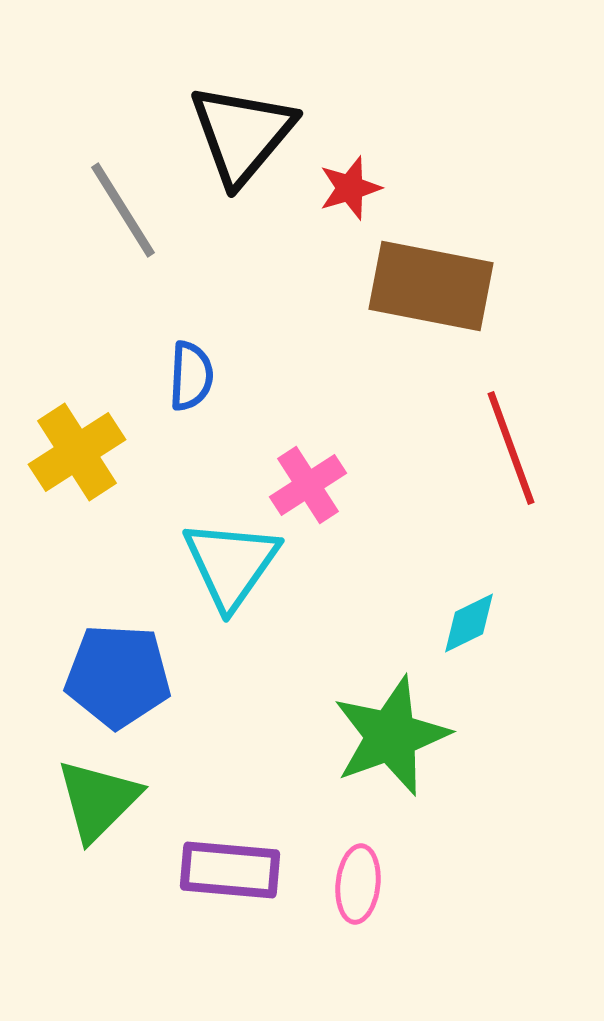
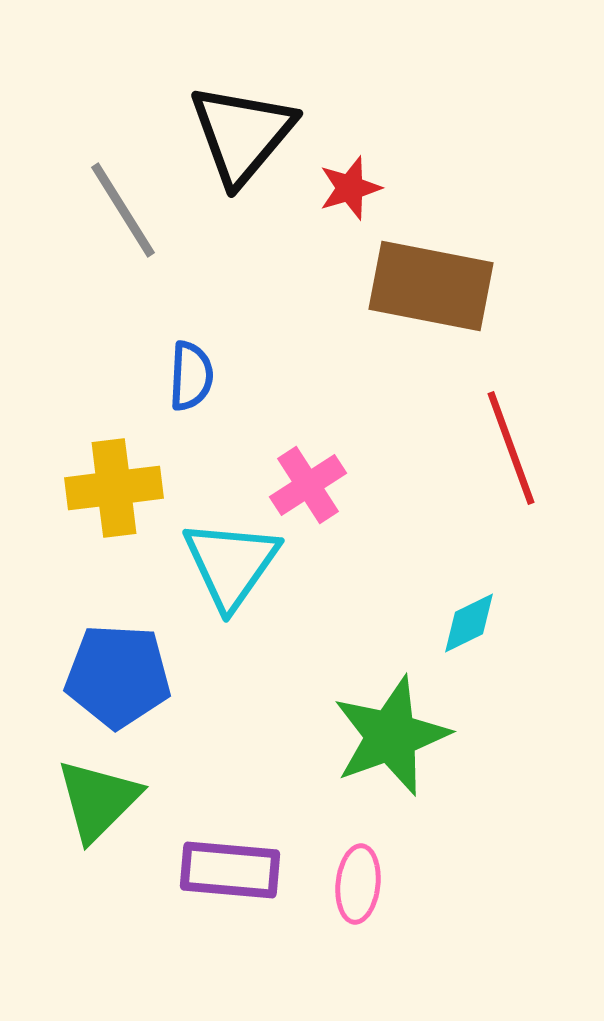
yellow cross: moved 37 px right, 36 px down; rotated 26 degrees clockwise
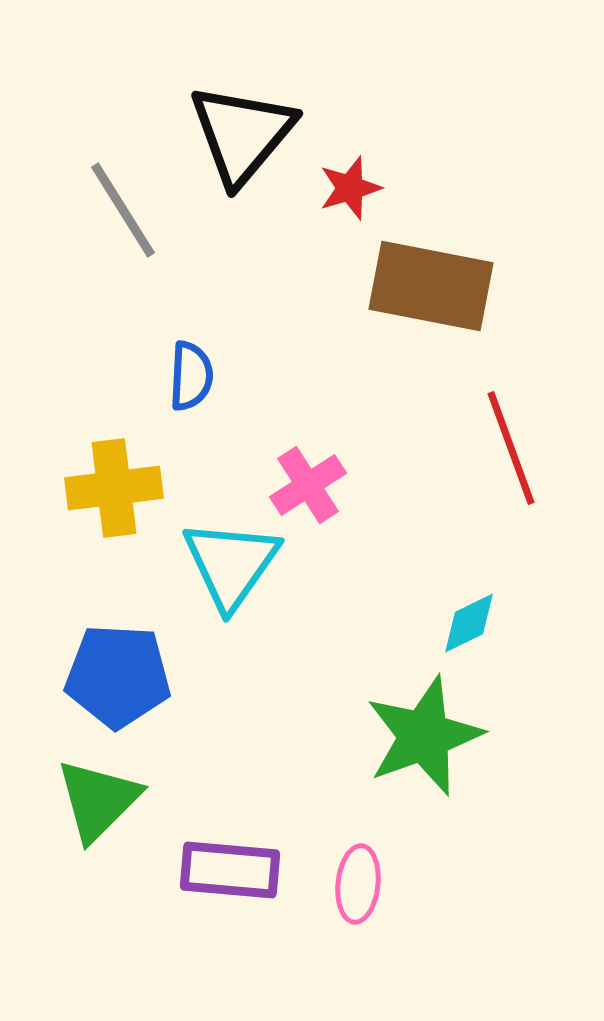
green star: moved 33 px right
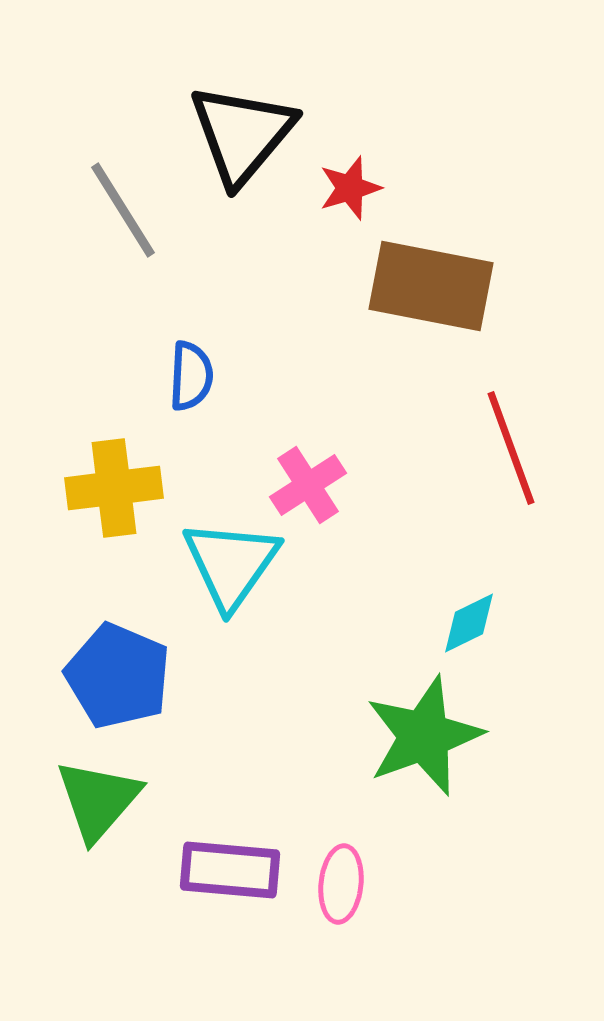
blue pentagon: rotated 20 degrees clockwise
green triangle: rotated 4 degrees counterclockwise
pink ellipse: moved 17 px left
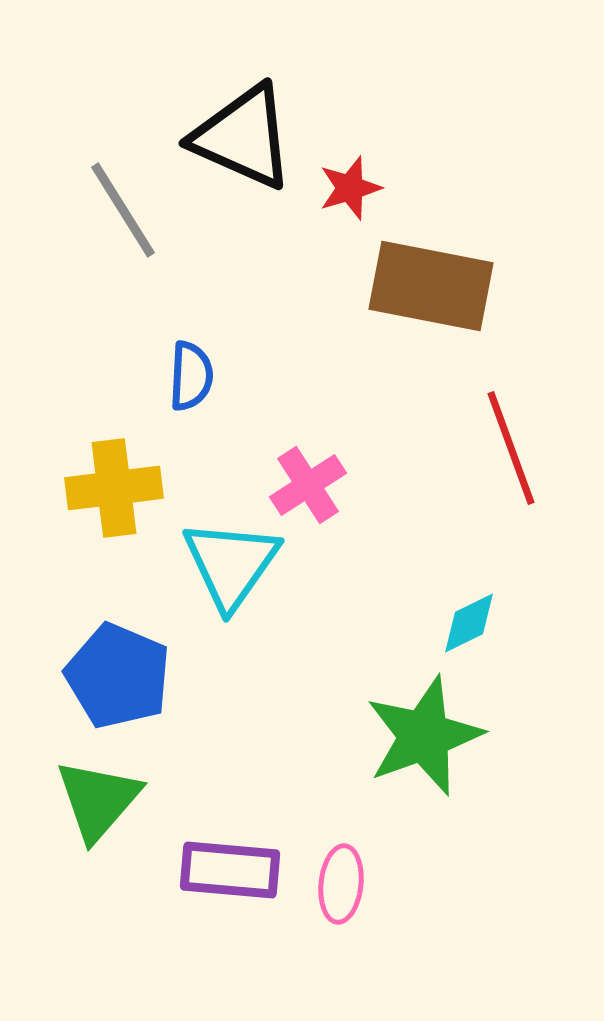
black triangle: moved 1 px right, 3 px down; rotated 46 degrees counterclockwise
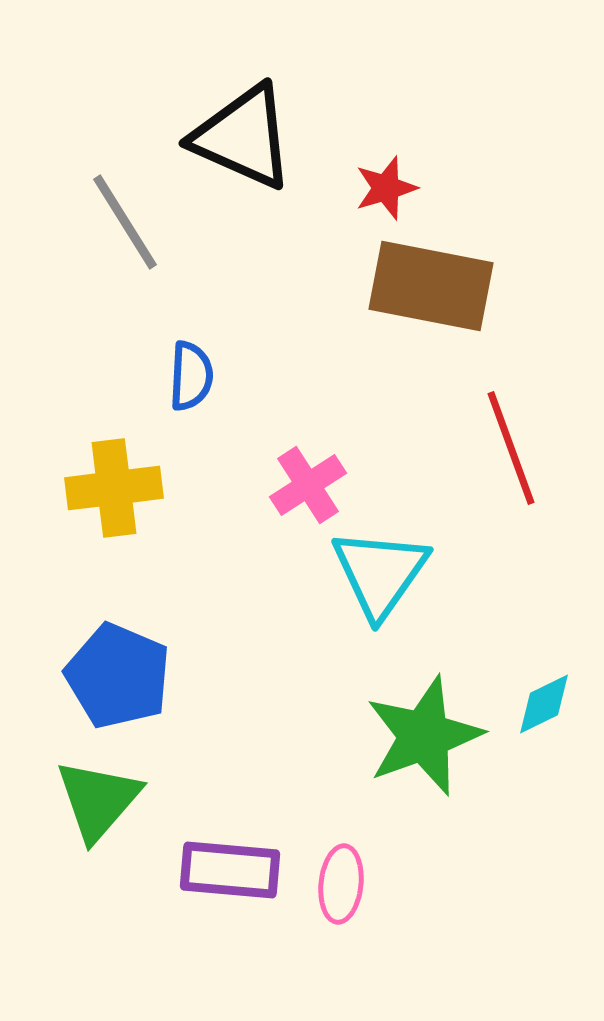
red star: moved 36 px right
gray line: moved 2 px right, 12 px down
cyan triangle: moved 149 px right, 9 px down
cyan diamond: moved 75 px right, 81 px down
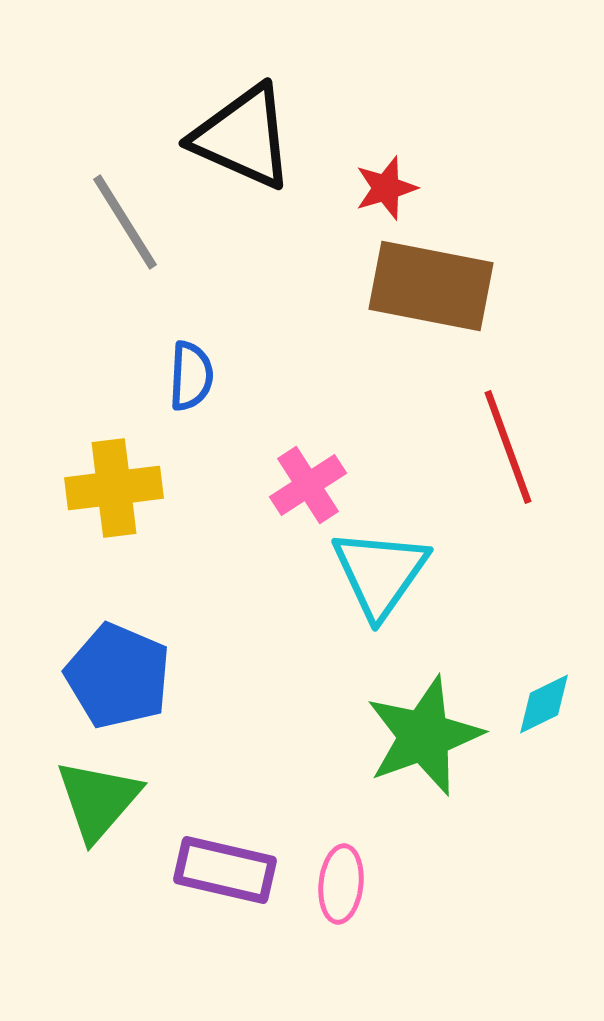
red line: moved 3 px left, 1 px up
purple rectangle: moved 5 px left; rotated 8 degrees clockwise
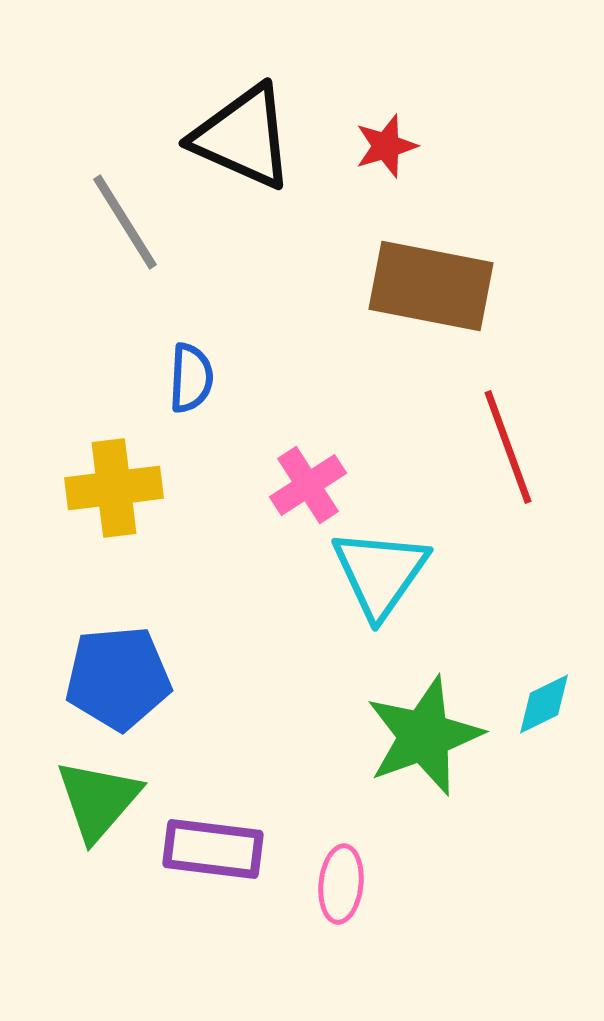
red star: moved 42 px up
blue semicircle: moved 2 px down
blue pentagon: moved 2 px down; rotated 28 degrees counterclockwise
purple rectangle: moved 12 px left, 21 px up; rotated 6 degrees counterclockwise
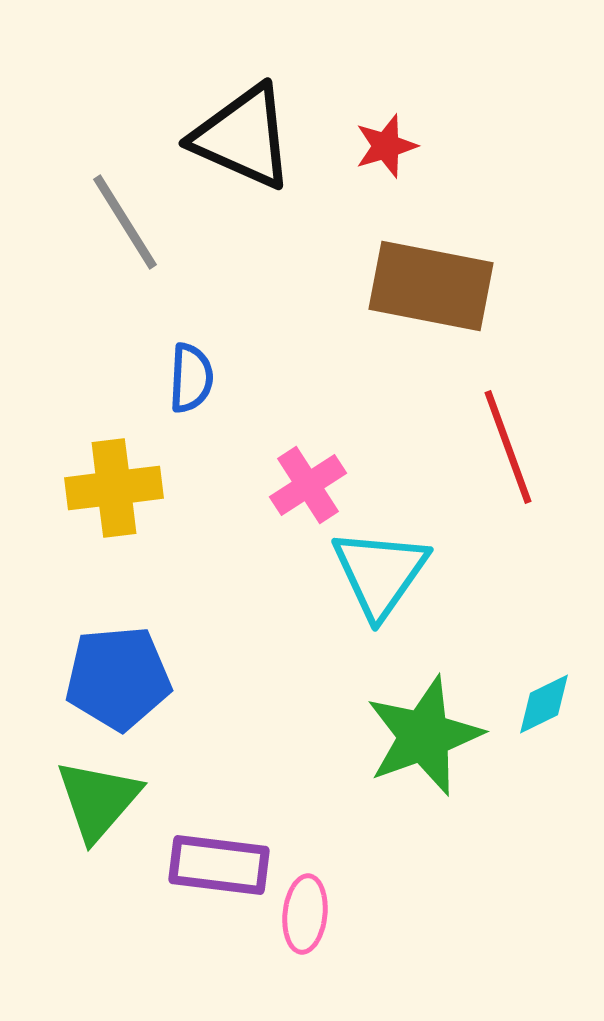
purple rectangle: moved 6 px right, 16 px down
pink ellipse: moved 36 px left, 30 px down
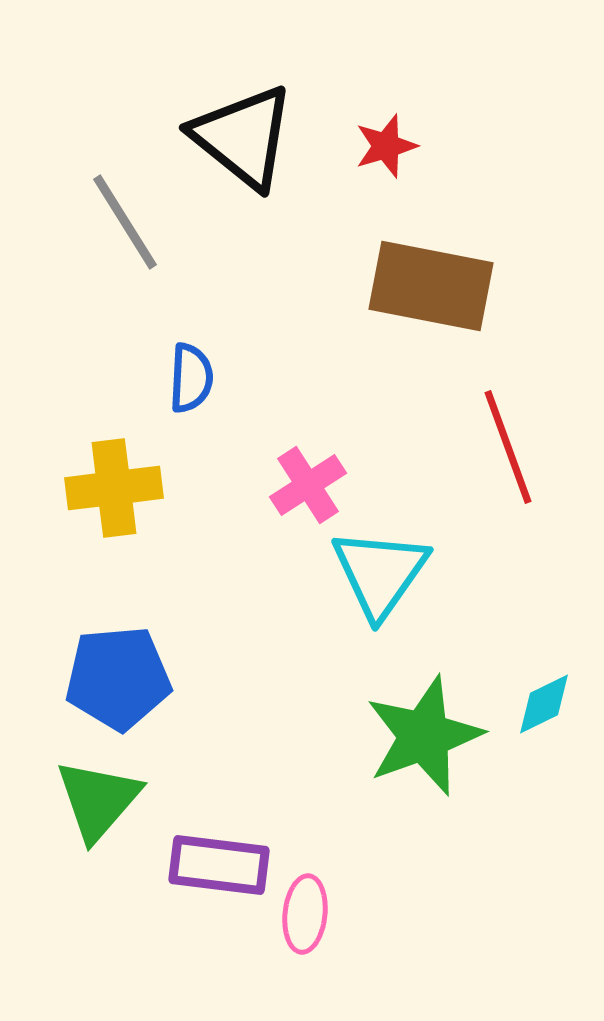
black triangle: rotated 15 degrees clockwise
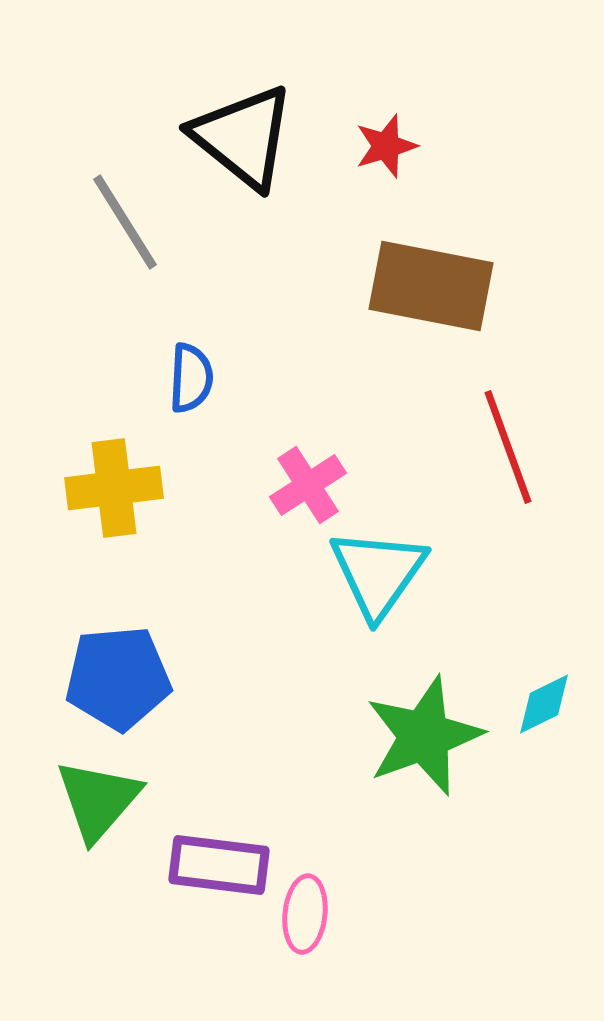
cyan triangle: moved 2 px left
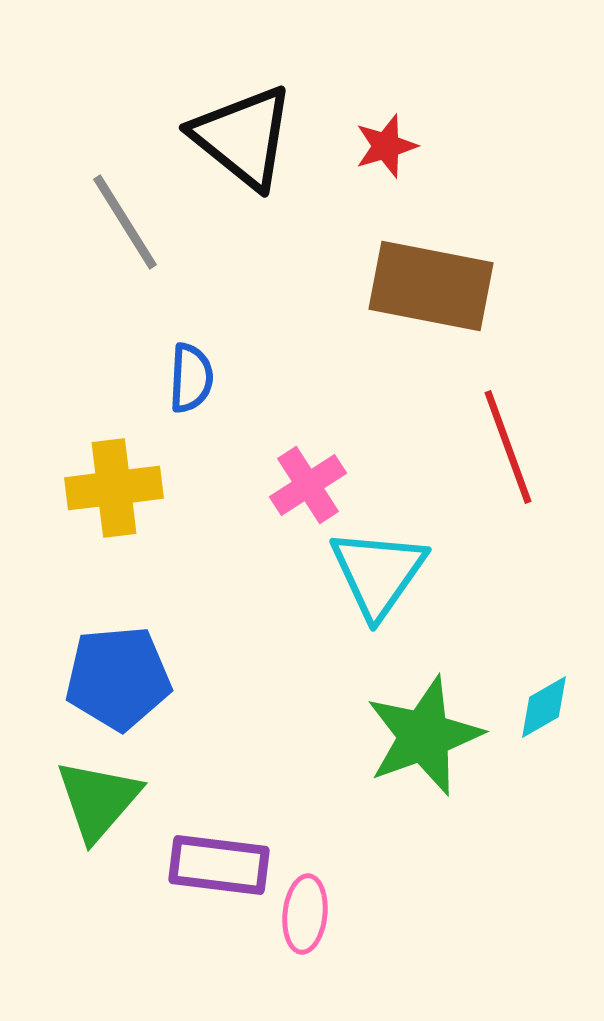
cyan diamond: moved 3 px down; rotated 4 degrees counterclockwise
